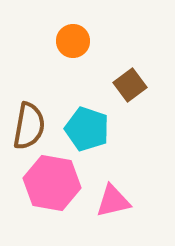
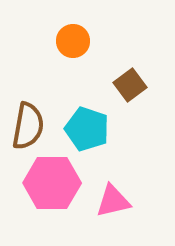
brown semicircle: moved 1 px left
pink hexagon: rotated 10 degrees counterclockwise
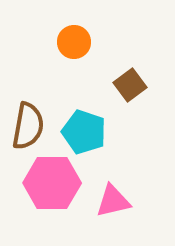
orange circle: moved 1 px right, 1 px down
cyan pentagon: moved 3 px left, 3 px down
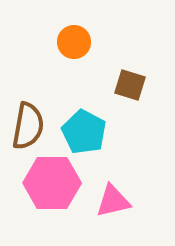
brown square: rotated 36 degrees counterclockwise
cyan pentagon: rotated 9 degrees clockwise
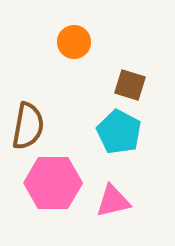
cyan pentagon: moved 35 px right
pink hexagon: moved 1 px right
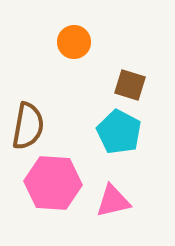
pink hexagon: rotated 4 degrees clockwise
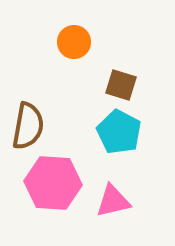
brown square: moved 9 px left
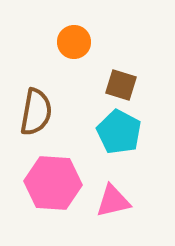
brown semicircle: moved 8 px right, 14 px up
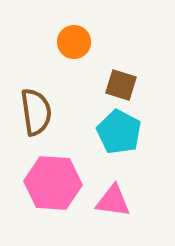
brown semicircle: rotated 18 degrees counterclockwise
pink triangle: rotated 21 degrees clockwise
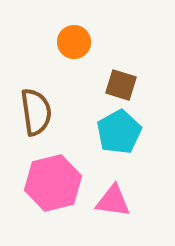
cyan pentagon: rotated 15 degrees clockwise
pink hexagon: rotated 18 degrees counterclockwise
